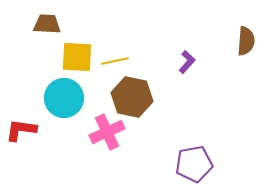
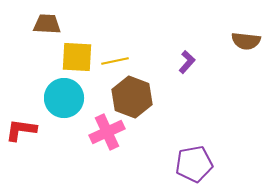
brown semicircle: rotated 92 degrees clockwise
brown hexagon: rotated 9 degrees clockwise
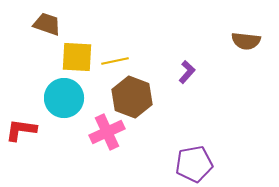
brown trapezoid: rotated 16 degrees clockwise
purple L-shape: moved 10 px down
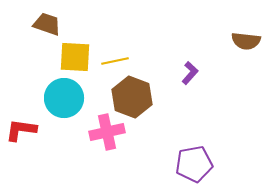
yellow square: moved 2 px left
purple L-shape: moved 3 px right, 1 px down
pink cross: rotated 12 degrees clockwise
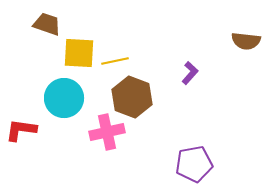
yellow square: moved 4 px right, 4 px up
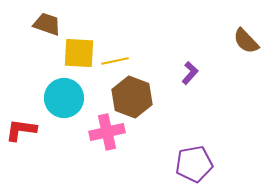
brown semicircle: rotated 40 degrees clockwise
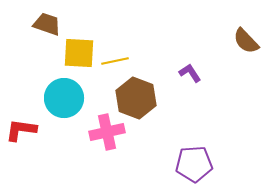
purple L-shape: rotated 75 degrees counterclockwise
brown hexagon: moved 4 px right, 1 px down
purple pentagon: rotated 6 degrees clockwise
